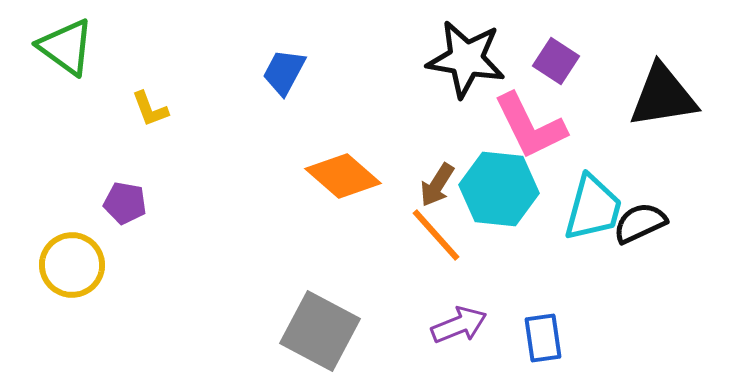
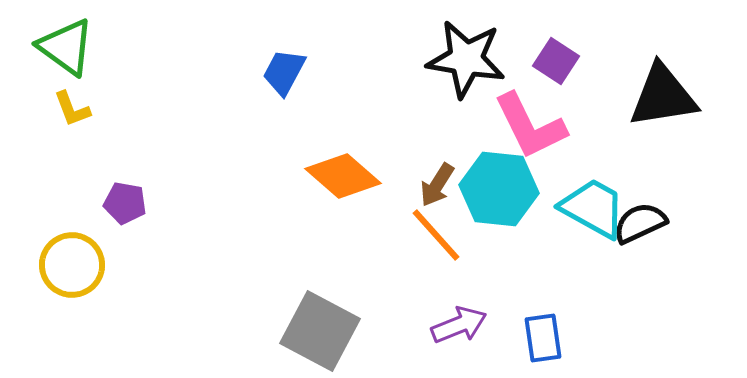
yellow L-shape: moved 78 px left
cyan trapezoid: rotated 76 degrees counterclockwise
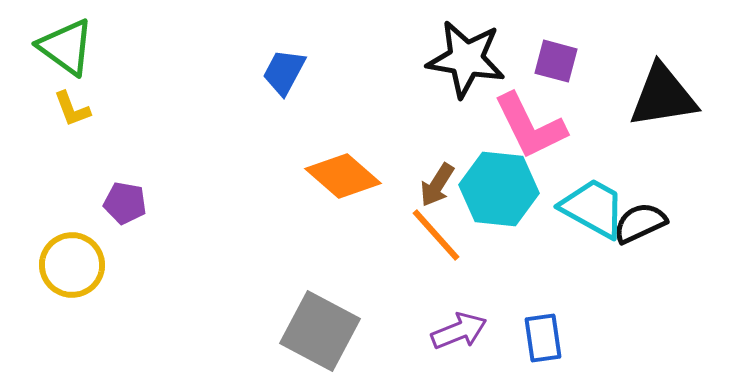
purple square: rotated 18 degrees counterclockwise
purple arrow: moved 6 px down
